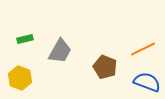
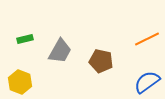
orange line: moved 4 px right, 10 px up
brown pentagon: moved 4 px left, 6 px up; rotated 10 degrees counterclockwise
yellow hexagon: moved 4 px down
blue semicircle: rotated 56 degrees counterclockwise
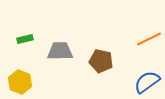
orange line: moved 2 px right
gray trapezoid: rotated 120 degrees counterclockwise
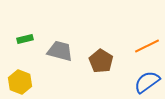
orange line: moved 2 px left, 7 px down
gray trapezoid: rotated 16 degrees clockwise
brown pentagon: rotated 20 degrees clockwise
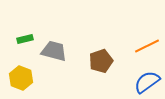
gray trapezoid: moved 6 px left
brown pentagon: rotated 20 degrees clockwise
yellow hexagon: moved 1 px right, 4 px up
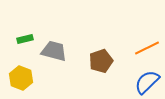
orange line: moved 2 px down
blue semicircle: rotated 8 degrees counterclockwise
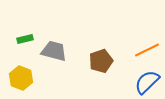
orange line: moved 2 px down
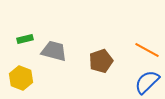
orange line: rotated 55 degrees clockwise
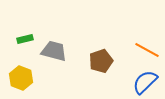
blue semicircle: moved 2 px left
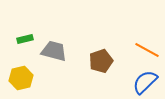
yellow hexagon: rotated 25 degrees clockwise
